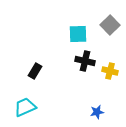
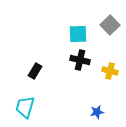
black cross: moved 5 px left, 1 px up
cyan trapezoid: rotated 50 degrees counterclockwise
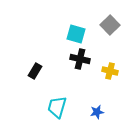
cyan square: moved 2 px left; rotated 18 degrees clockwise
black cross: moved 1 px up
cyan trapezoid: moved 32 px right
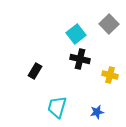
gray square: moved 1 px left, 1 px up
cyan square: rotated 36 degrees clockwise
yellow cross: moved 4 px down
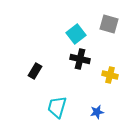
gray square: rotated 30 degrees counterclockwise
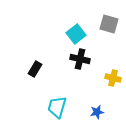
black rectangle: moved 2 px up
yellow cross: moved 3 px right, 3 px down
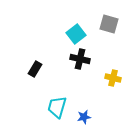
blue star: moved 13 px left, 5 px down
